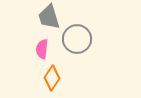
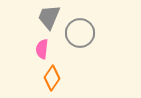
gray trapezoid: rotated 40 degrees clockwise
gray circle: moved 3 px right, 6 px up
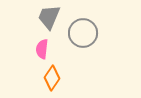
gray circle: moved 3 px right
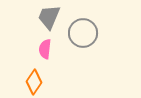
pink semicircle: moved 3 px right
orange diamond: moved 18 px left, 4 px down
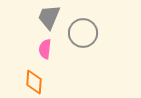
orange diamond: rotated 30 degrees counterclockwise
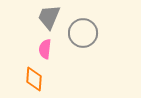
orange diamond: moved 3 px up
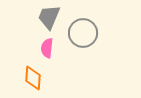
pink semicircle: moved 2 px right, 1 px up
orange diamond: moved 1 px left, 1 px up
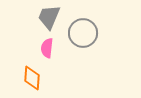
orange diamond: moved 1 px left
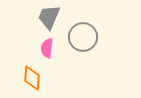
gray circle: moved 4 px down
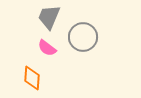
pink semicircle: rotated 60 degrees counterclockwise
